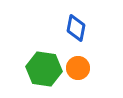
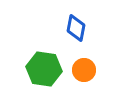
orange circle: moved 6 px right, 2 px down
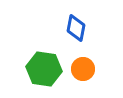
orange circle: moved 1 px left, 1 px up
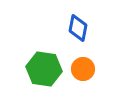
blue diamond: moved 2 px right
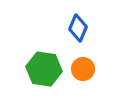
blue diamond: rotated 12 degrees clockwise
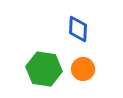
blue diamond: moved 1 px down; rotated 20 degrees counterclockwise
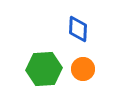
green hexagon: rotated 12 degrees counterclockwise
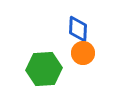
orange circle: moved 16 px up
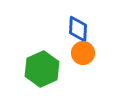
green hexagon: moved 2 px left; rotated 20 degrees counterclockwise
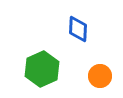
orange circle: moved 17 px right, 23 px down
